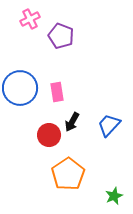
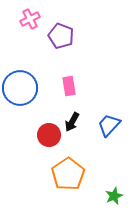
pink rectangle: moved 12 px right, 6 px up
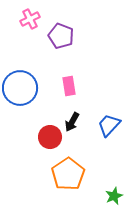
red circle: moved 1 px right, 2 px down
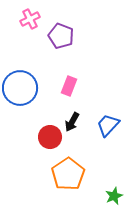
pink rectangle: rotated 30 degrees clockwise
blue trapezoid: moved 1 px left
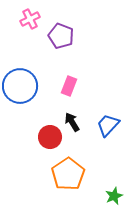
blue circle: moved 2 px up
black arrow: rotated 120 degrees clockwise
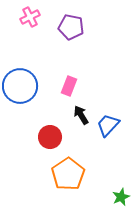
pink cross: moved 2 px up
purple pentagon: moved 10 px right, 9 px up; rotated 10 degrees counterclockwise
black arrow: moved 9 px right, 7 px up
green star: moved 7 px right, 1 px down
